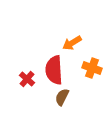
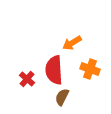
orange cross: moved 2 px left, 1 px down
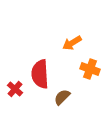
red semicircle: moved 14 px left, 4 px down
red cross: moved 12 px left, 10 px down
brown semicircle: rotated 18 degrees clockwise
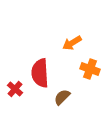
red semicircle: moved 1 px up
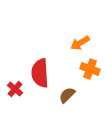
orange arrow: moved 8 px right
brown semicircle: moved 5 px right, 2 px up
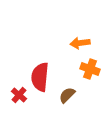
orange arrow: rotated 24 degrees clockwise
red semicircle: moved 4 px down; rotated 8 degrees clockwise
red cross: moved 4 px right, 6 px down
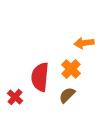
orange arrow: moved 4 px right
orange cross: moved 19 px left; rotated 24 degrees clockwise
red cross: moved 4 px left, 2 px down
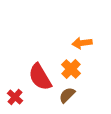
orange arrow: moved 2 px left
red semicircle: rotated 36 degrees counterclockwise
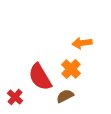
brown semicircle: moved 2 px left, 1 px down; rotated 18 degrees clockwise
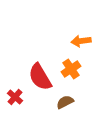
orange arrow: moved 1 px left, 2 px up
orange cross: rotated 12 degrees clockwise
brown semicircle: moved 6 px down
